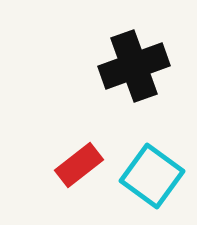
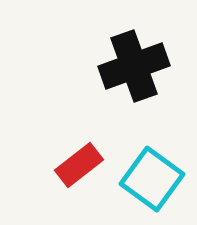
cyan square: moved 3 px down
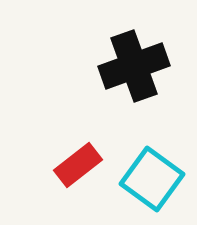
red rectangle: moved 1 px left
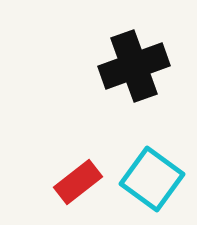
red rectangle: moved 17 px down
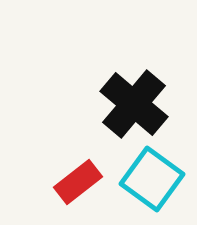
black cross: moved 38 px down; rotated 30 degrees counterclockwise
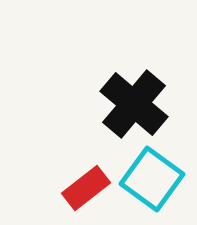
red rectangle: moved 8 px right, 6 px down
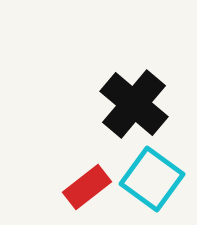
red rectangle: moved 1 px right, 1 px up
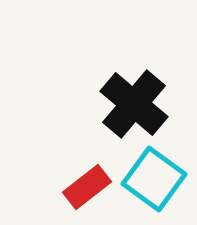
cyan square: moved 2 px right
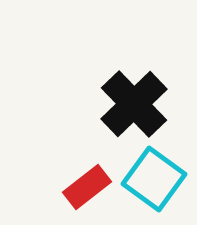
black cross: rotated 6 degrees clockwise
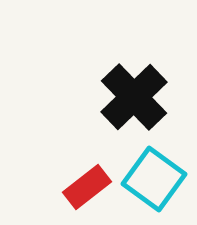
black cross: moved 7 px up
